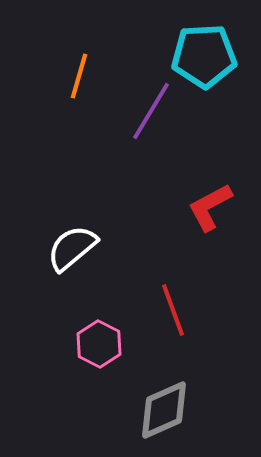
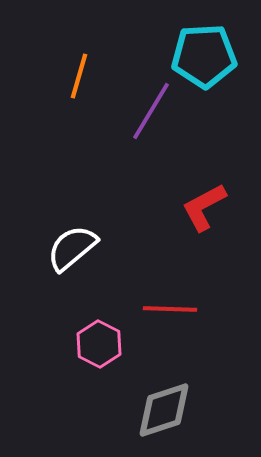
red L-shape: moved 6 px left
red line: moved 3 px left, 1 px up; rotated 68 degrees counterclockwise
gray diamond: rotated 6 degrees clockwise
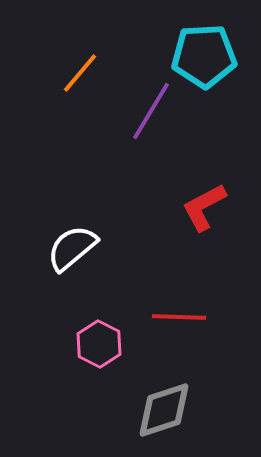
orange line: moved 1 px right, 3 px up; rotated 24 degrees clockwise
red line: moved 9 px right, 8 px down
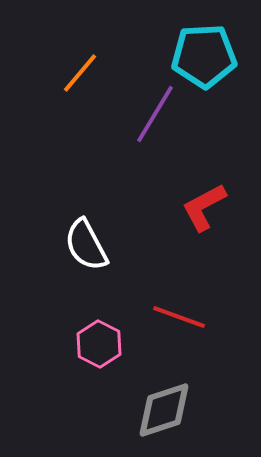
purple line: moved 4 px right, 3 px down
white semicircle: moved 14 px right, 3 px up; rotated 78 degrees counterclockwise
red line: rotated 18 degrees clockwise
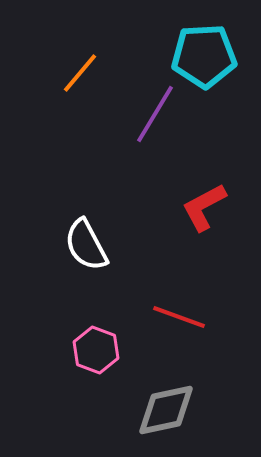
pink hexagon: moved 3 px left, 6 px down; rotated 6 degrees counterclockwise
gray diamond: moved 2 px right; rotated 6 degrees clockwise
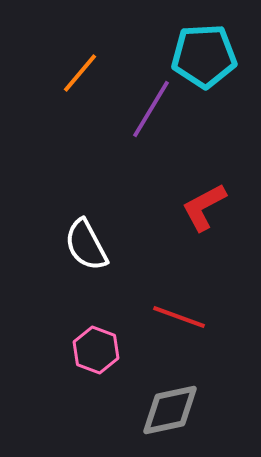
purple line: moved 4 px left, 5 px up
gray diamond: moved 4 px right
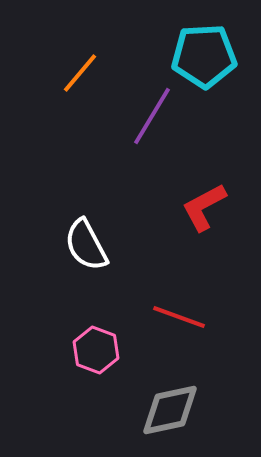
purple line: moved 1 px right, 7 px down
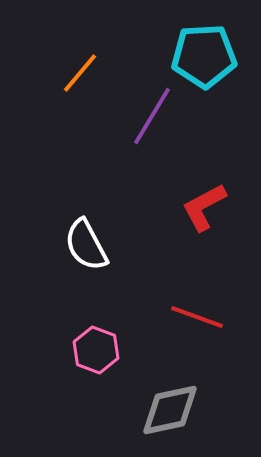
red line: moved 18 px right
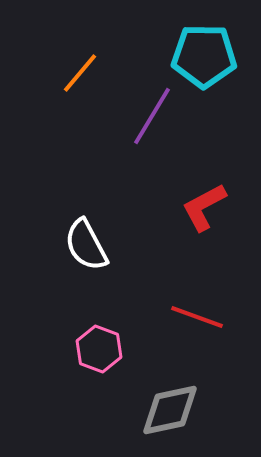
cyan pentagon: rotated 4 degrees clockwise
pink hexagon: moved 3 px right, 1 px up
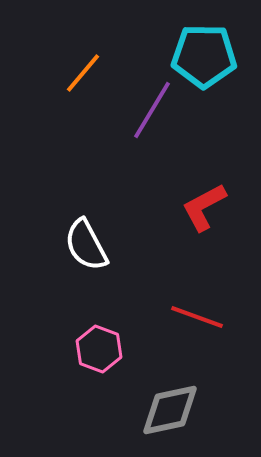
orange line: moved 3 px right
purple line: moved 6 px up
